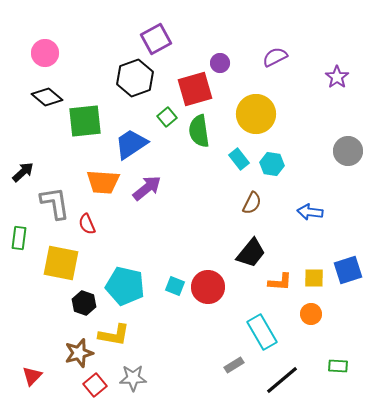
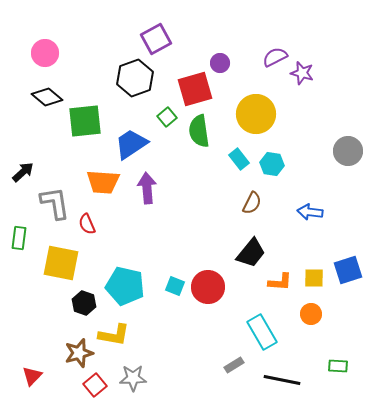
purple star at (337, 77): moved 35 px left, 4 px up; rotated 20 degrees counterclockwise
purple arrow at (147, 188): rotated 56 degrees counterclockwise
black line at (282, 380): rotated 51 degrees clockwise
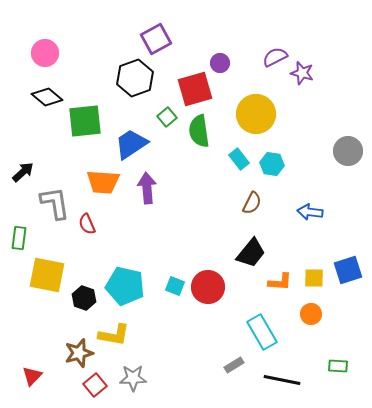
yellow square at (61, 263): moved 14 px left, 12 px down
black hexagon at (84, 303): moved 5 px up
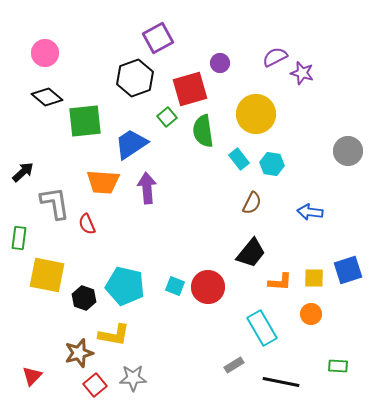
purple square at (156, 39): moved 2 px right, 1 px up
red square at (195, 89): moved 5 px left
green semicircle at (199, 131): moved 4 px right
cyan rectangle at (262, 332): moved 4 px up
black line at (282, 380): moved 1 px left, 2 px down
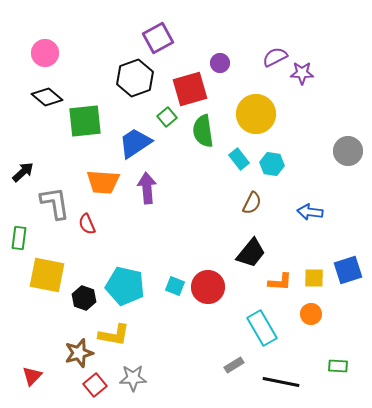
purple star at (302, 73): rotated 15 degrees counterclockwise
blue trapezoid at (131, 144): moved 4 px right, 1 px up
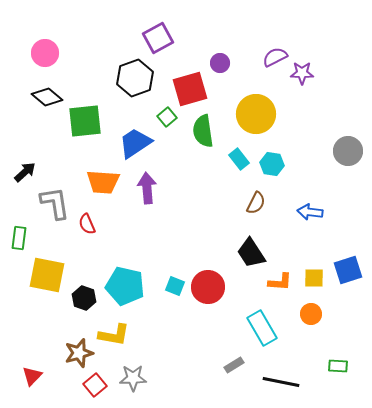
black arrow at (23, 172): moved 2 px right
brown semicircle at (252, 203): moved 4 px right
black trapezoid at (251, 253): rotated 108 degrees clockwise
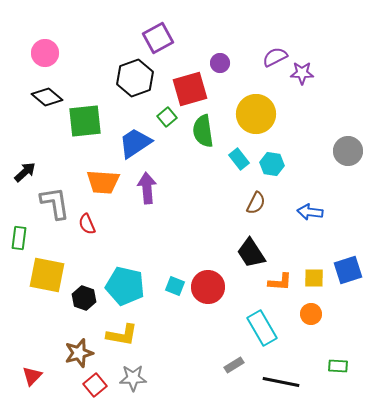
yellow L-shape at (114, 335): moved 8 px right
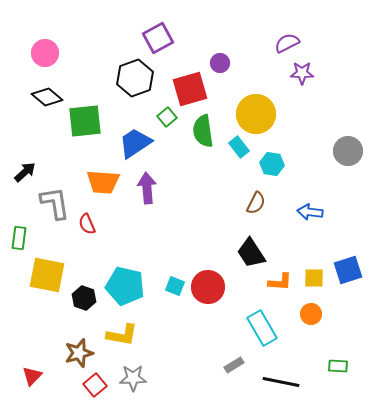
purple semicircle at (275, 57): moved 12 px right, 14 px up
cyan rectangle at (239, 159): moved 12 px up
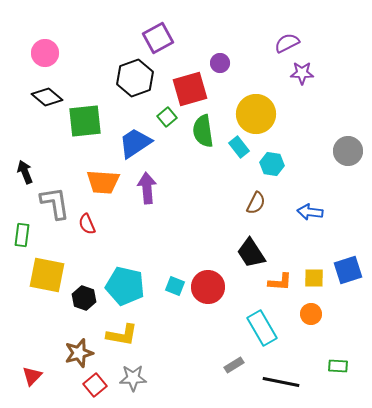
black arrow at (25, 172): rotated 70 degrees counterclockwise
green rectangle at (19, 238): moved 3 px right, 3 px up
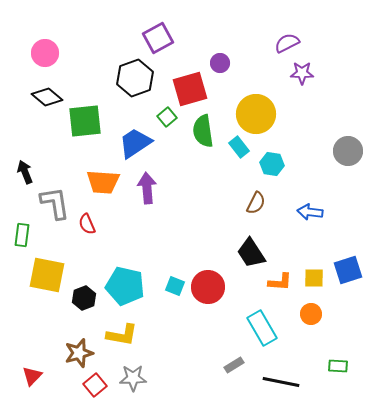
black hexagon at (84, 298): rotated 20 degrees clockwise
